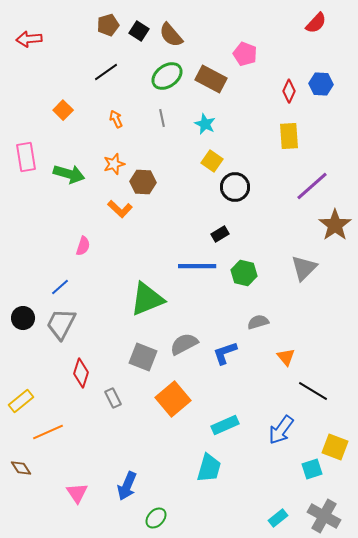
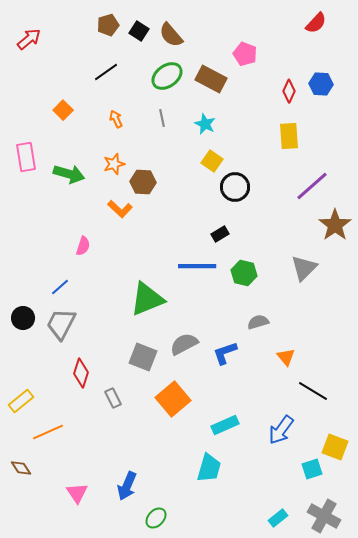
red arrow at (29, 39): rotated 145 degrees clockwise
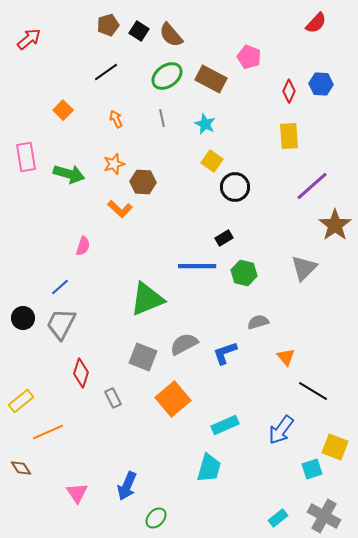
pink pentagon at (245, 54): moved 4 px right, 3 px down
black rectangle at (220, 234): moved 4 px right, 4 px down
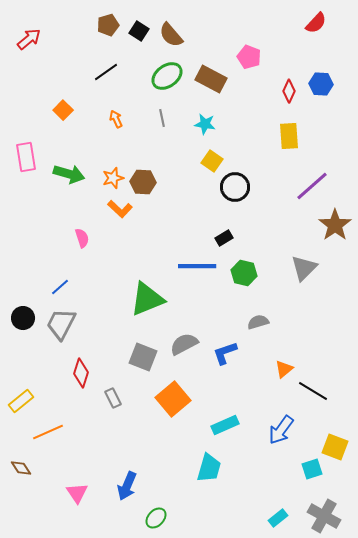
cyan star at (205, 124): rotated 15 degrees counterclockwise
orange star at (114, 164): moved 1 px left, 14 px down
pink semicircle at (83, 246): moved 1 px left, 8 px up; rotated 36 degrees counterclockwise
orange triangle at (286, 357): moved 2 px left, 12 px down; rotated 30 degrees clockwise
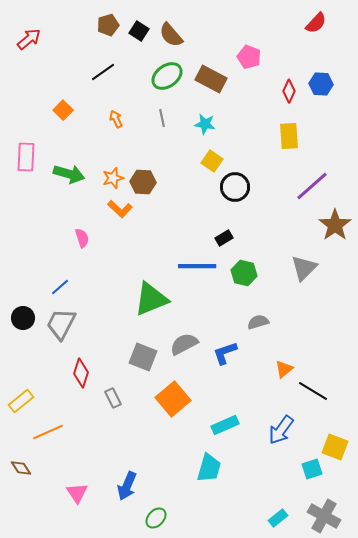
black line at (106, 72): moved 3 px left
pink rectangle at (26, 157): rotated 12 degrees clockwise
green triangle at (147, 299): moved 4 px right
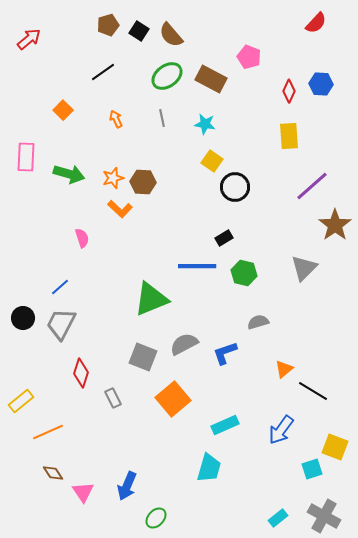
brown diamond at (21, 468): moved 32 px right, 5 px down
pink triangle at (77, 493): moved 6 px right, 1 px up
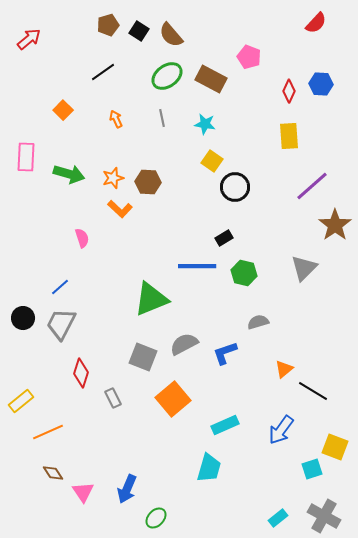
brown hexagon at (143, 182): moved 5 px right
blue arrow at (127, 486): moved 3 px down
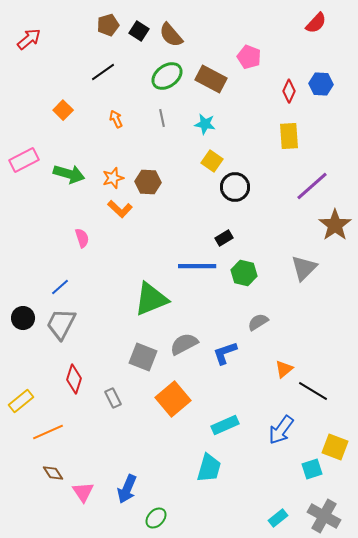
pink rectangle at (26, 157): moved 2 px left, 3 px down; rotated 60 degrees clockwise
gray semicircle at (258, 322): rotated 15 degrees counterclockwise
red diamond at (81, 373): moved 7 px left, 6 px down
